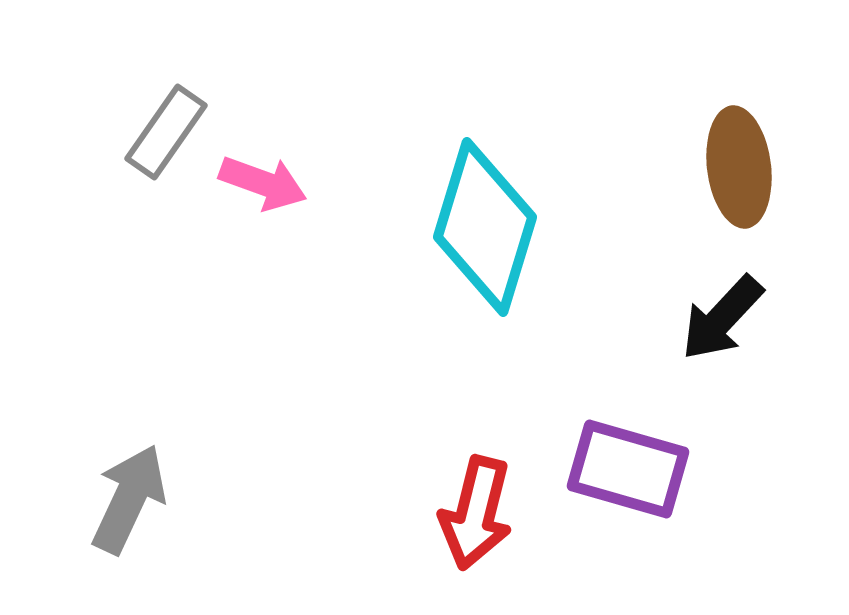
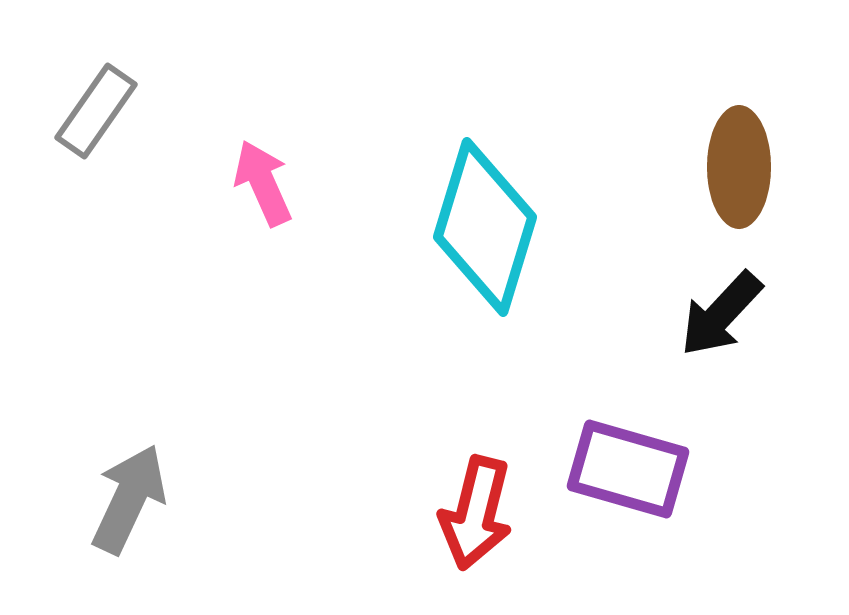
gray rectangle: moved 70 px left, 21 px up
brown ellipse: rotated 7 degrees clockwise
pink arrow: rotated 134 degrees counterclockwise
black arrow: moved 1 px left, 4 px up
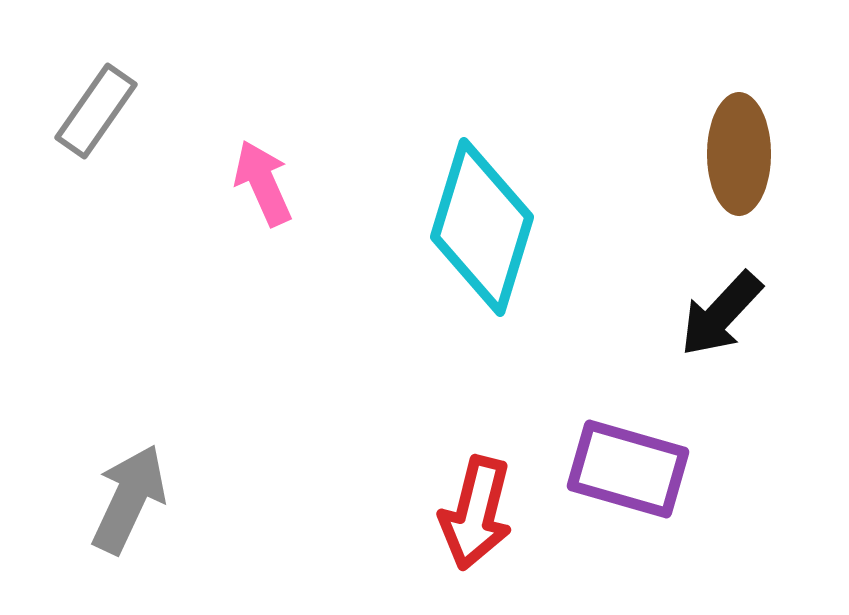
brown ellipse: moved 13 px up
cyan diamond: moved 3 px left
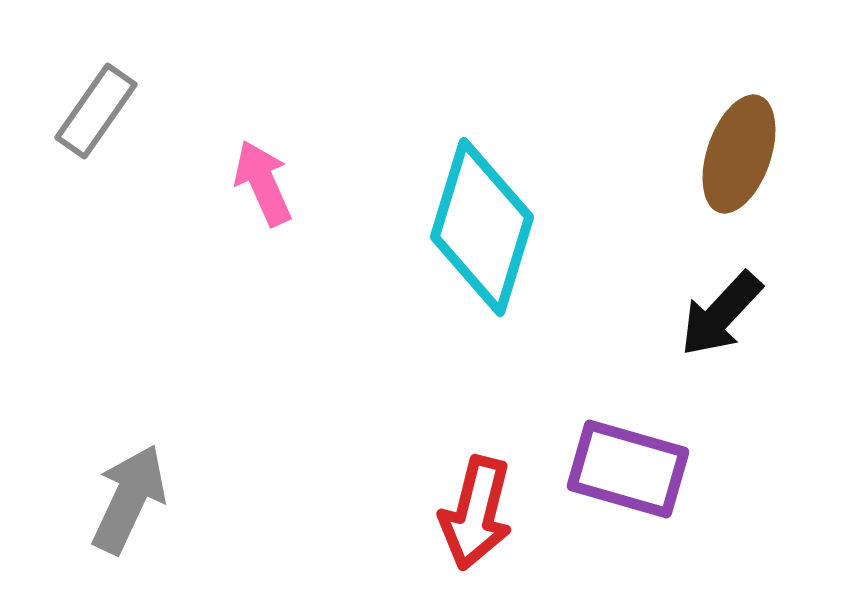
brown ellipse: rotated 19 degrees clockwise
